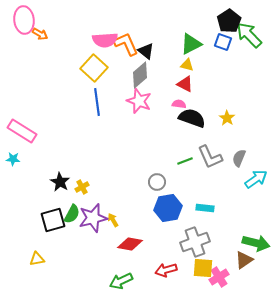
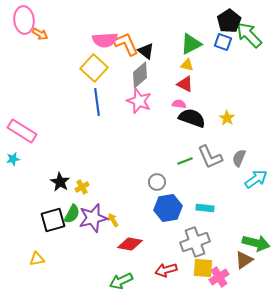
cyan star at (13, 159): rotated 16 degrees counterclockwise
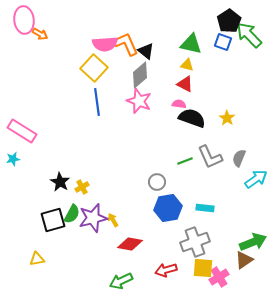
pink semicircle at (105, 40): moved 4 px down
green triangle at (191, 44): rotated 40 degrees clockwise
green arrow at (256, 243): moved 3 px left, 1 px up; rotated 36 degrees counterclockwise
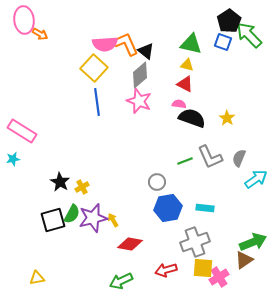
yellow triangle at (37, 259): moved 19 px down
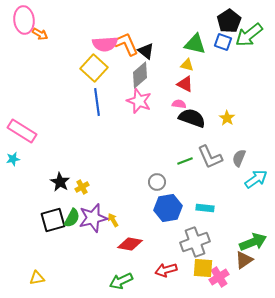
green arrow at (249, 35): rotated 84 degrees counterclockwise
green triangle at (191, 44): moved 4 px right
green semicircle at (72, 214): moved 4 px down
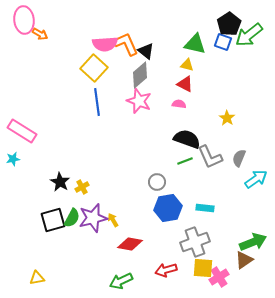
black pentagon at (229, 21): moved 3 px down
black semicircle at (192, 118): moved 5 px left, 21 px down
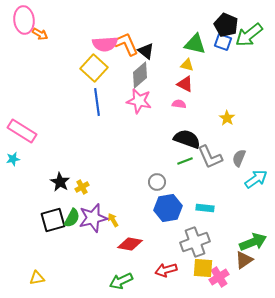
black pentagon at (229, 24): moved 3 px left, 1 px down; rotated 15 degrees counterclockwise
pink star at (139, 101): rotated 10 degrees counterclockwise
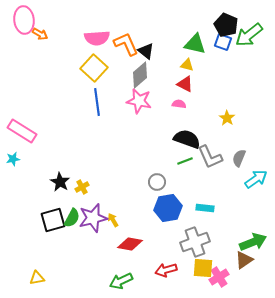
pink semicircle at (105, 44): moved 8 px left, 6 px up
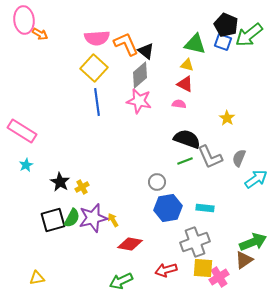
cyan star at (13, 159): moved 13 px right, 6 px down; rotated 16 degrees counterclockwise
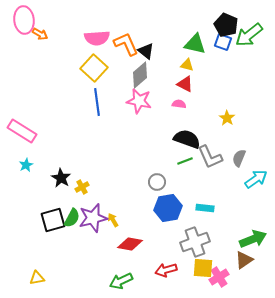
black star at (60, 182): moved 1 px right, 4 px up
green arrow at (253, 242): moved 3 px up
